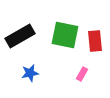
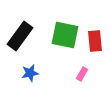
black rectangle: rotated 24 degrees counterclockwise
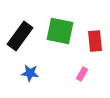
green square: moved 5 px left, 4 px up
blue star: rotated 18 degrees clockwise
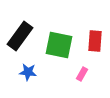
green square: moved 1 px left, 14 px down
red rectangle: rotated 10 degrees clockwise
blue star: moved 2 px left, 1 px up
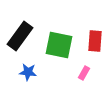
pink rectangle: moved 2 px right, 1 px up
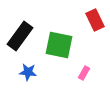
red rectangle: moved 21 px up; rotated 30 degrees counterclockwise
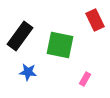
green square: moved 1 px right
pink rectangle: moved 1 px right, 6 px down
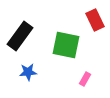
green square: moved 6 px right
blue star: rotated 12 degrees counterclockwise
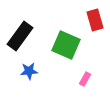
red rectangle: rotated 10 degrees clockwise
green square: rotated 12 degrees clockwise
blue star: moved 1 px right, 1 px up
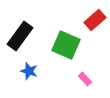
red rectangle: rotated 65 degrees clockwise
blue star: rotated 24 degrees clockwise
pink rectangle: rotated 72 degrees counterclockwise
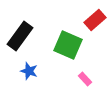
green square: moved 2 px right
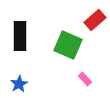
black rectangle: rotated 36 degrees counterclockwise
blue star: moved 10 px left, 13 px down; rotated 24 degrees clockwise
